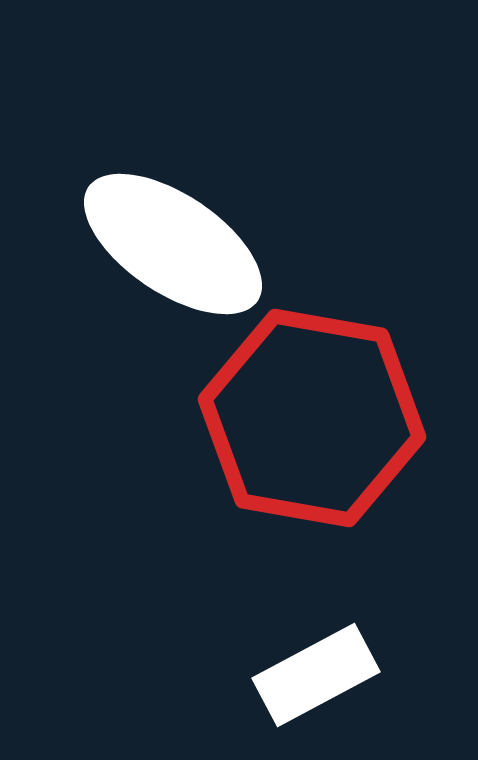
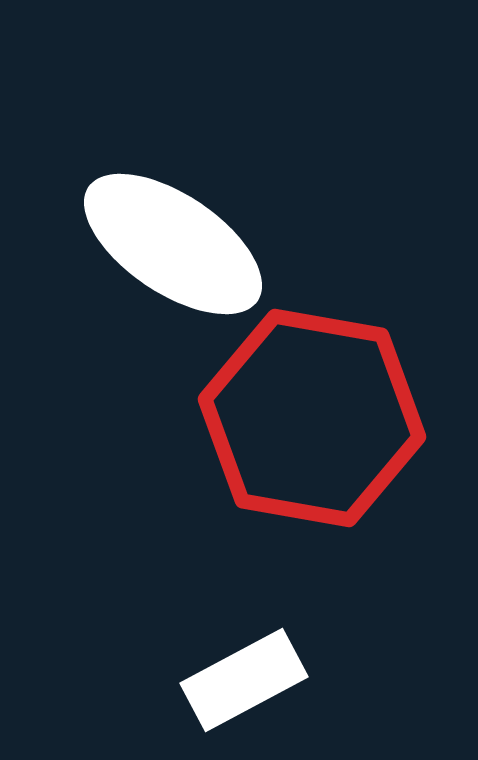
white rectangle: moved 72 px left, 5 px down
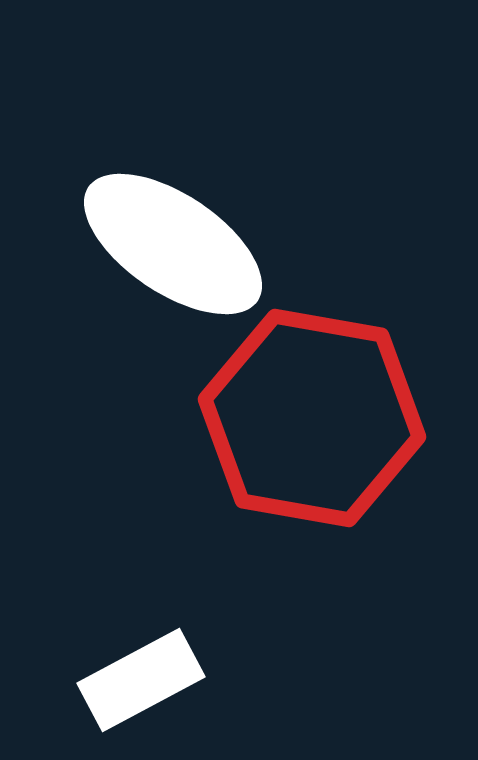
white rectangle: moved 103 px left
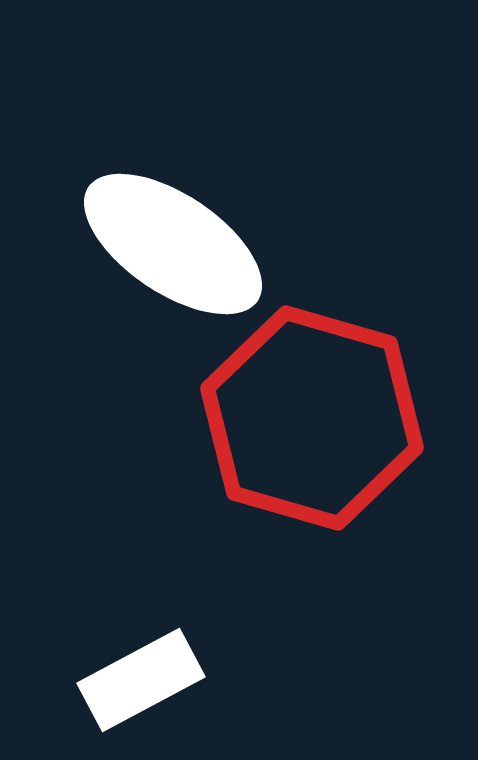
red hexagon: rotated 6 degrees clockwise
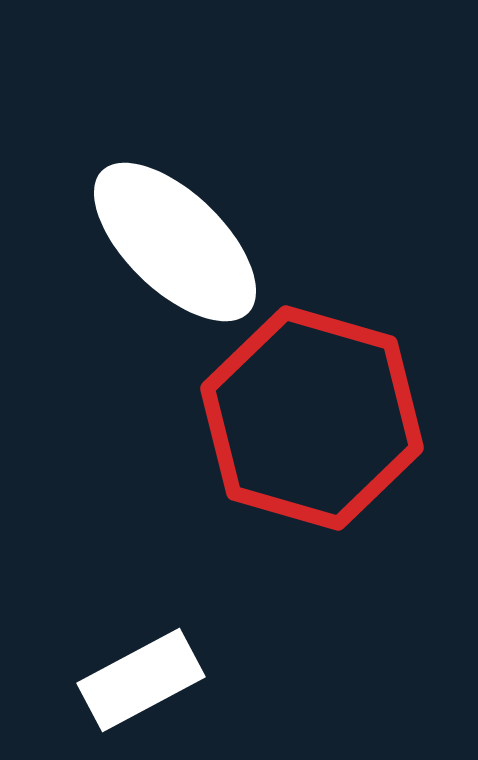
white ellipse: moved 2 px right, 2 px up; rotated 10 degrees clockwise
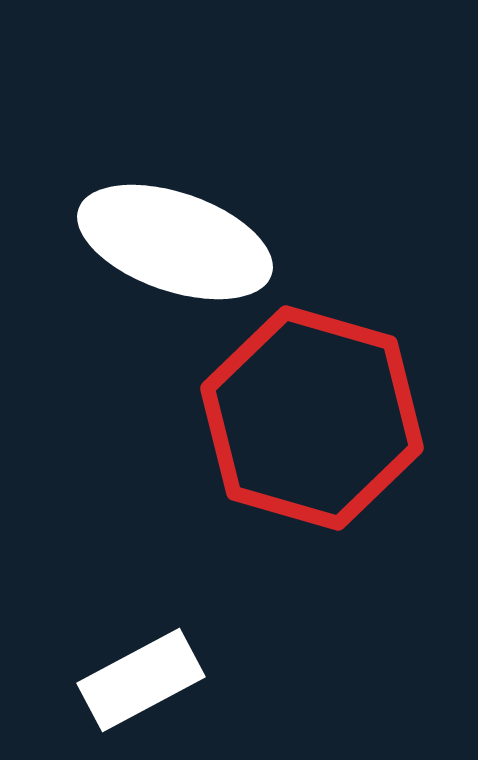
white ellipse: rotated 25 degrees counterclockwise
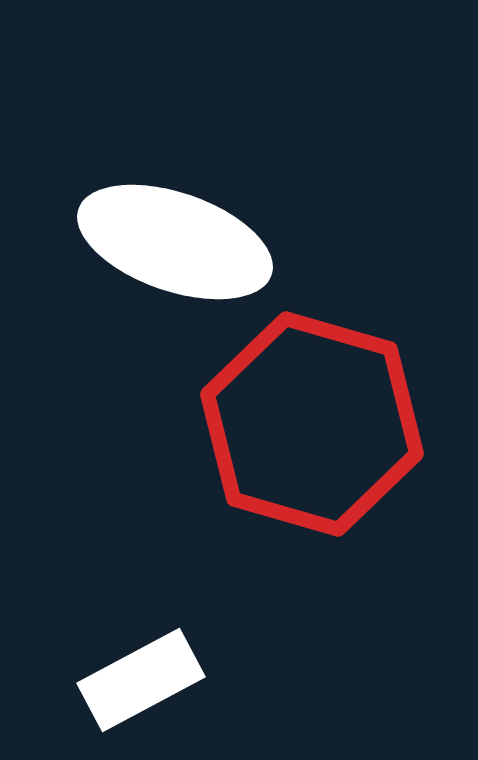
red hexagon: moved 6 px down
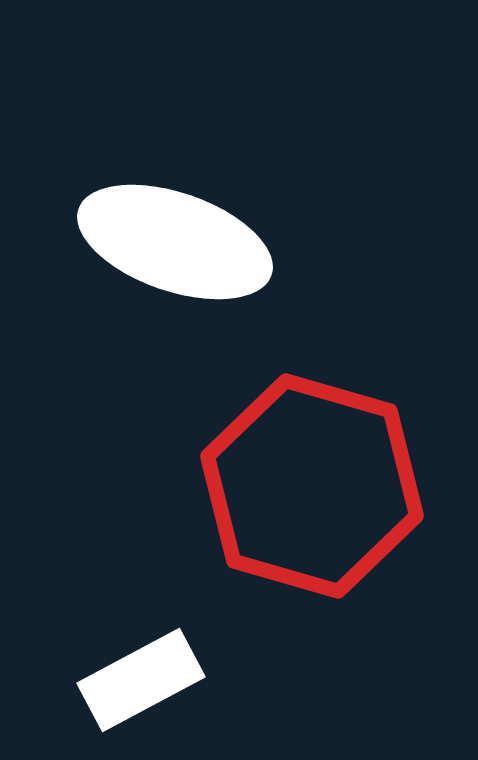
red hexagon: moved 62 px down
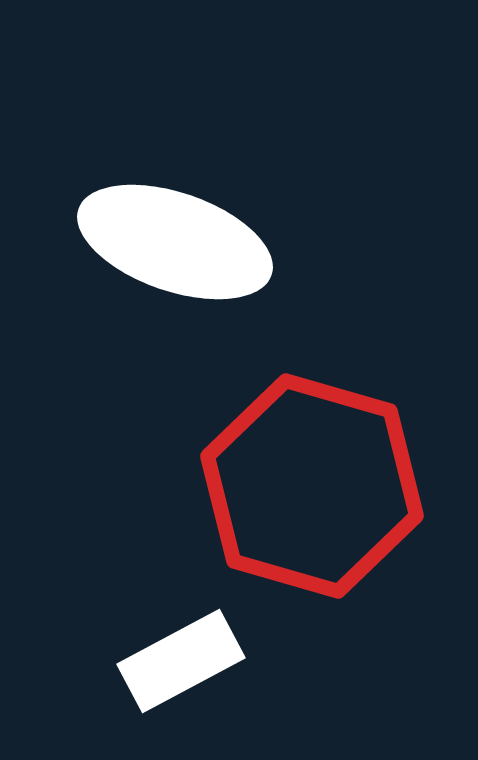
white rectangle: moved 40 px right, 19 px up
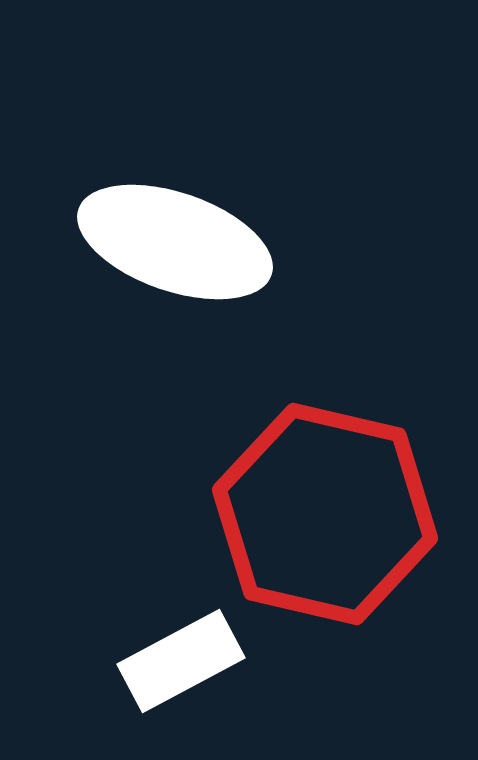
red hexagon: moved 13 px right, 28 px down; rotated 3 degrees counterclockwise
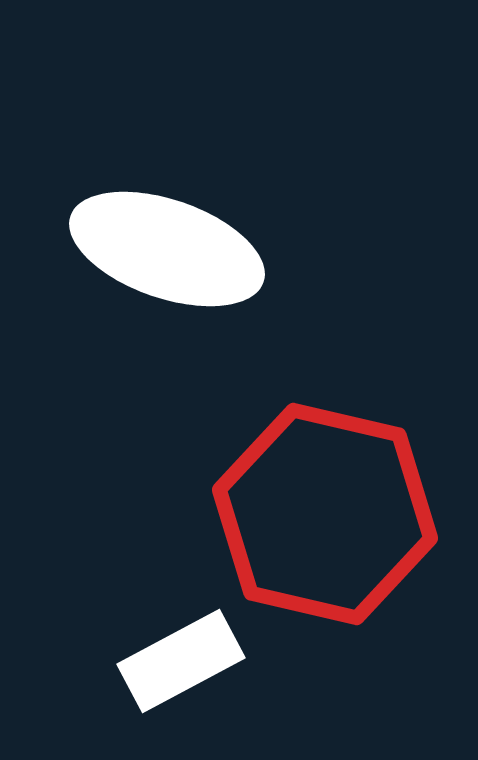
white ellipse: moved 8 px left, 7 px down
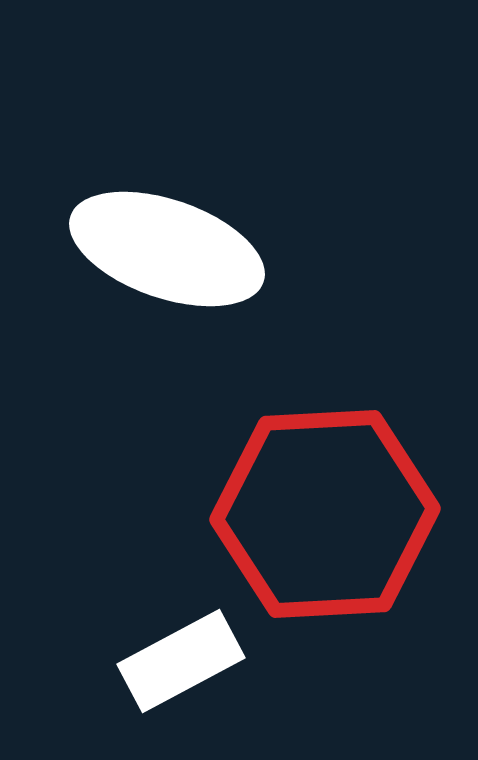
red hexagon: rotated 16 degrees counterclockwise
